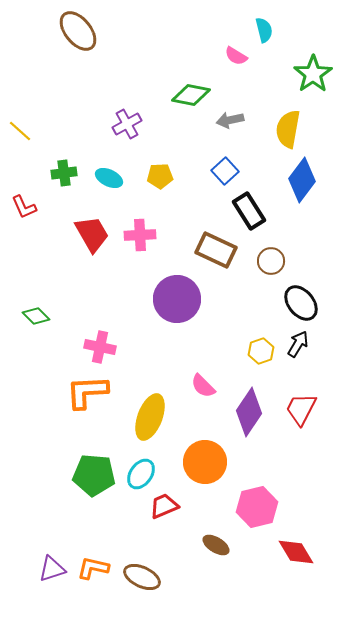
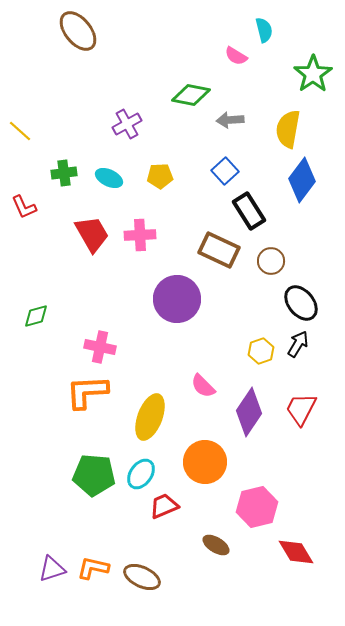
gray arrow at (230, 120): rotated 8 degrees clockwise
brown rectangle at (216, 250): moved 3 px right
green diamond at (36, 316): rotated 60 degrees counterclockwise
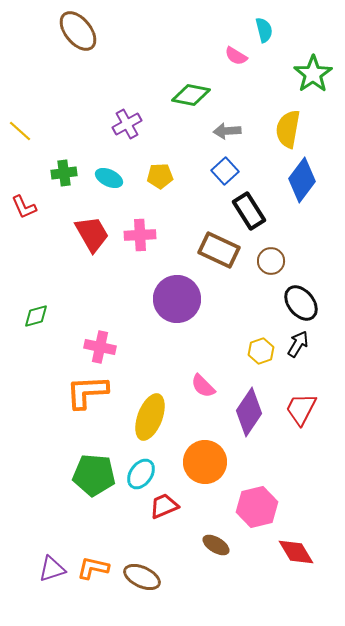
gray arrow at (230, 120): moved 3 px left, 11 px down
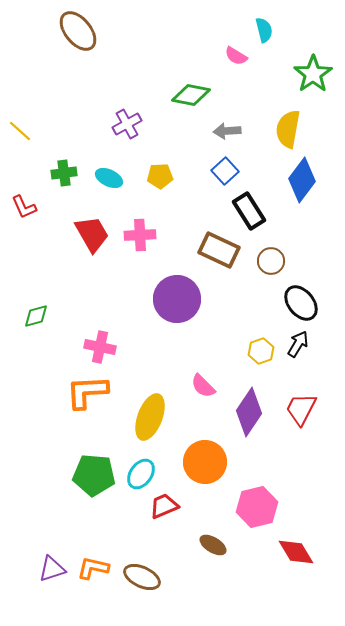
brown ellipse at (216, 545): moved 3 px left
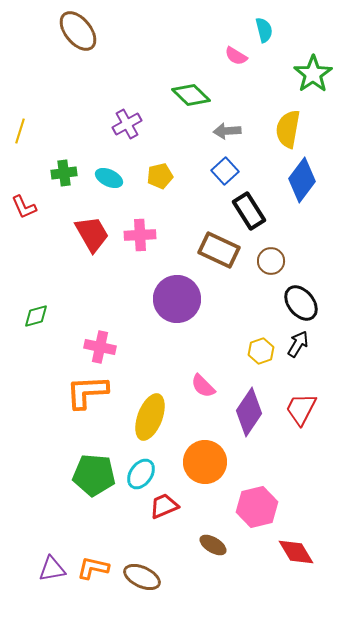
green diamond at (191, 95): rotated 33 degrees clockwise
yellow line at (20, 131): rotated 65 degrees clockwise
yellow pentagon at (160, 176): rotated 10 degrees counterclockwise
purple triangle at (52, 569): rotated 8 degrees clockwise
